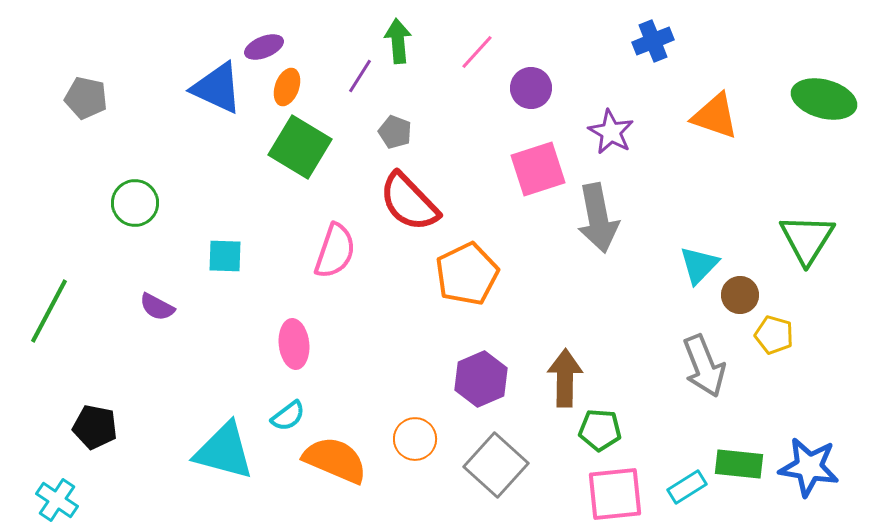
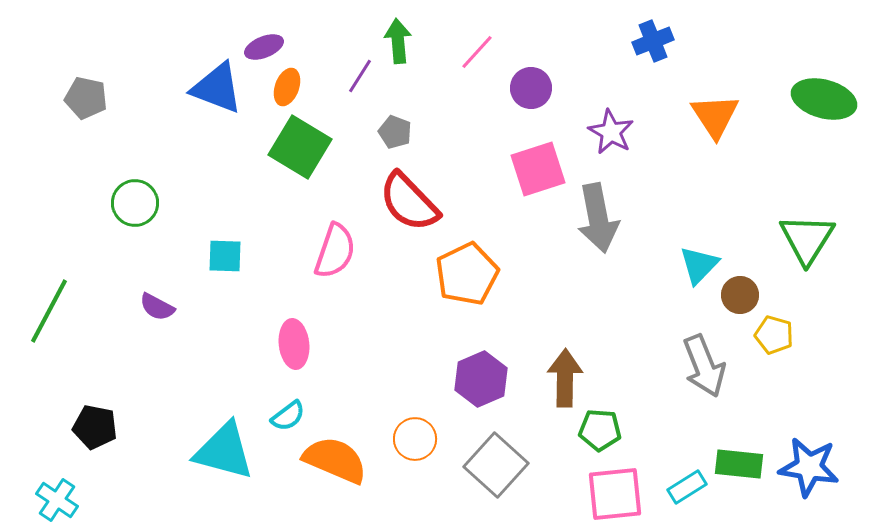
blue triangle at (217, 88): rotated 4 degrees counterclockwise
orange triangle at (715, 116): rotated 38 degrees clockwise
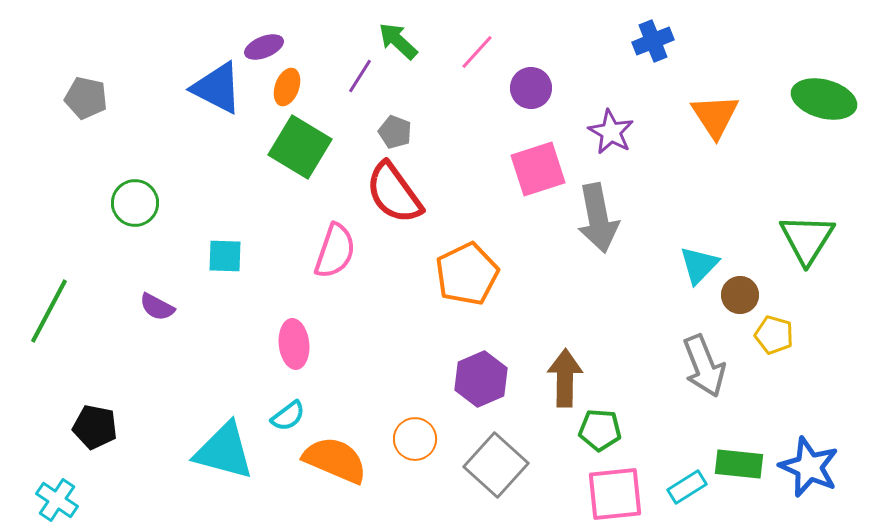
green arrow at (398, 41): rotated 42 degrees counterclockwise
blue triangle at (217, 88): rotated 6 degrees clockwise
red semicircle at (409, 202): moved 15 px left, 9 px up; rotated 8 degrees clockwise
blue star at (809, 467): rotated 14 degrees clockwise
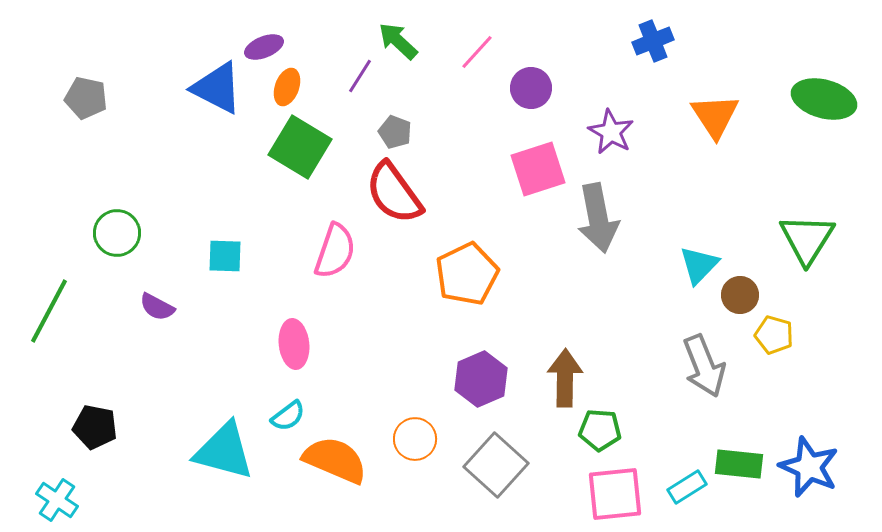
green circle at (135, 203): moved 18 px left, 30 px down
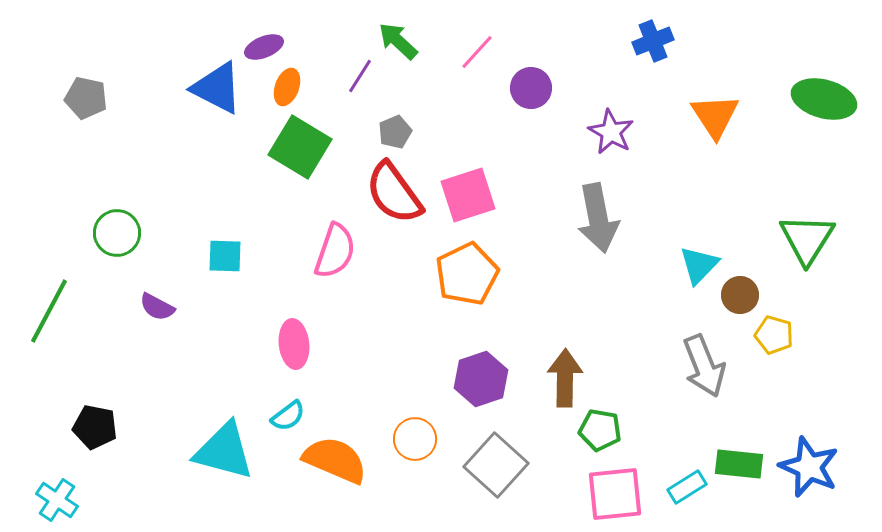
gray pentagon at (395, 132): rotated 28 degrees clockwise
pink square at (538, 169): moved 70 px left, 26 px down
purple hexagon at (481, 379): rotated 4 degrees clockwise
green pentagon at (600, 430): rotated 6 degrees clockwise
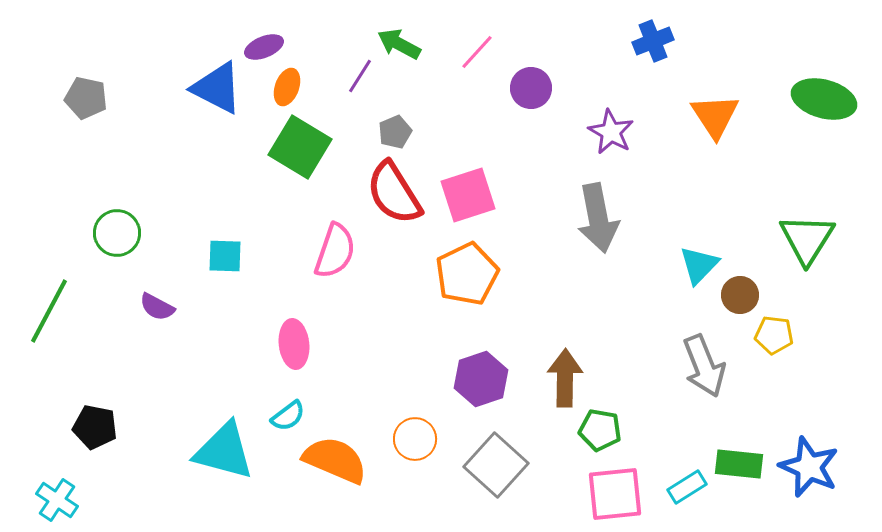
green arrow at (398, 41): moved 1 px right, 3 px down; rotated 15 degrees counterclockwise
red semicircle at (394, 193): rotated 4 degrees clockwise
yellow pentagon at (774, 335): rotated 9 degrees counterclockwise
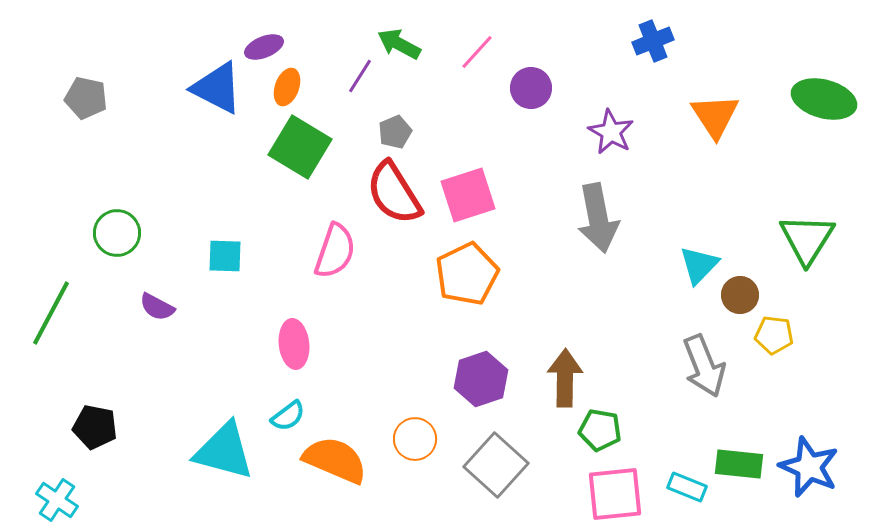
green line at (49, 311): moved 2 px right, 2 px down
cyan rectangle at (687, 487): rotated 54 degrees clockwise
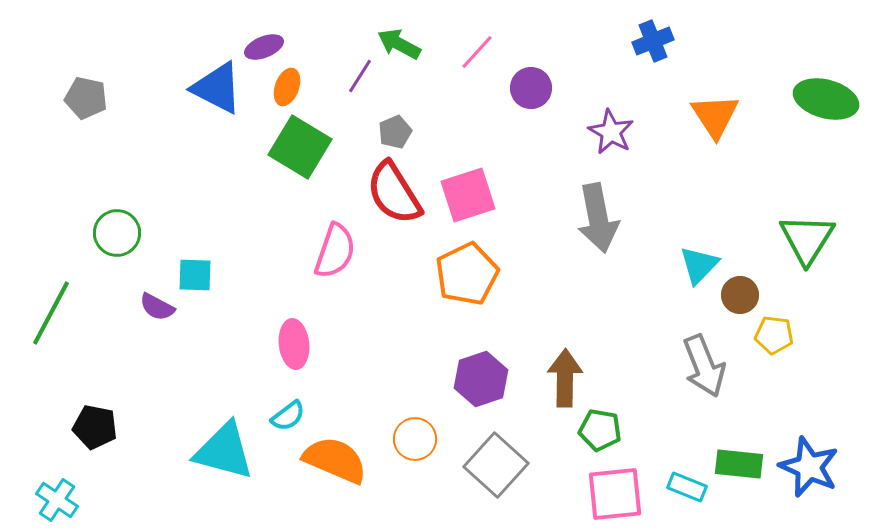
green ellipse at (824, 99): moved 2 px right
cyan square at (225, 256): moved 30 px left, 19 px down
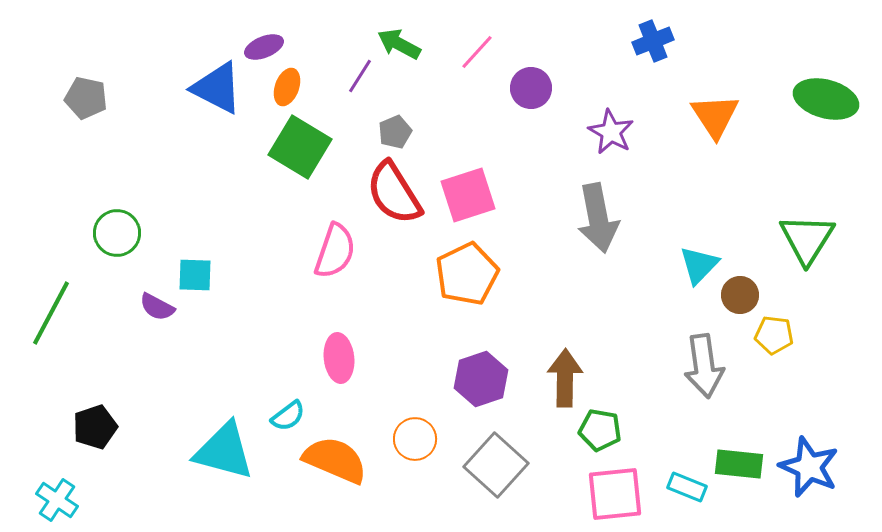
pink ellipse at (294, 344): moved 45 px right, 14 px down
gray arrow at (704, 366): rotated 14 degrees clockwise
black pentagon at (95, 427): rotated 30 degrees counterclockwise
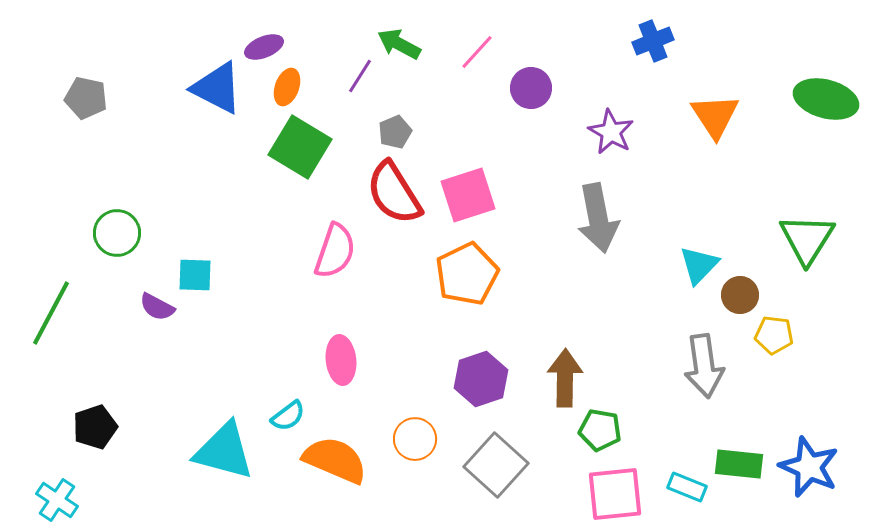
pink ellipse at (339, 358): moved 2 px right, 2 px down
